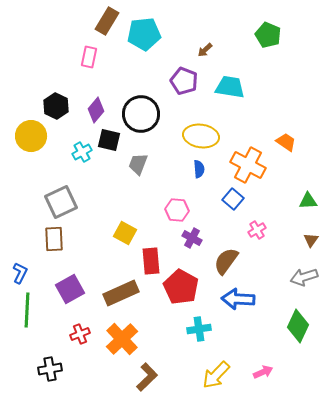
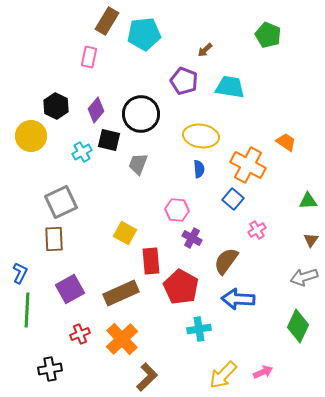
yellow arrow at (216, 375): moved 7 px right
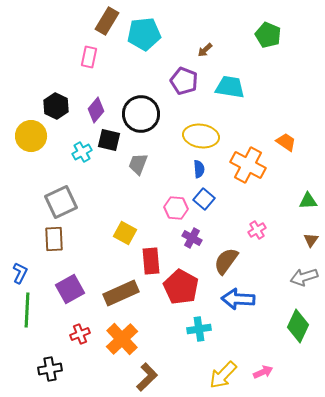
blue square at (233, 199): moved 29 px left
pink hexagon at (177, 210): moved 1 px left, 2 px up
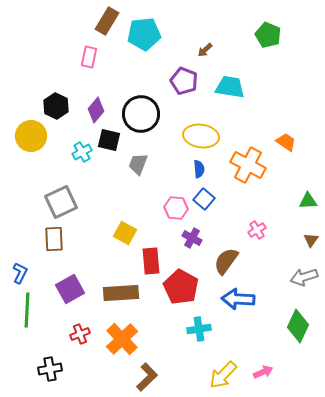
brown rectangle at (121, 293): rotated 20 degrees clockwise
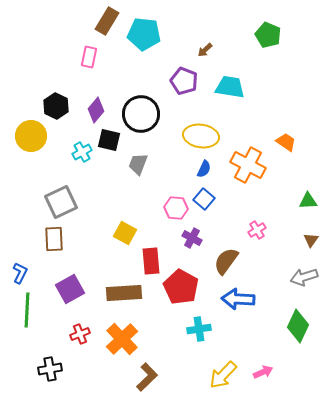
cyan pentagon at (144, 34): rotated 12 degrees clockwise
blue semicircle at (199, 169): moved 5 px right; rotated 30 degrees clockwise
brown rectangle at (121, 293): moved 3 px right
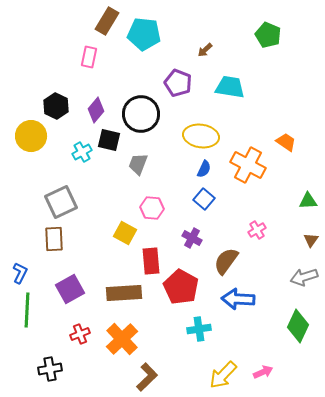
purple pentagon at (184, 81): moved 6 px left, 2 px down
pink hexagon at (176, 208): moved 24 px left
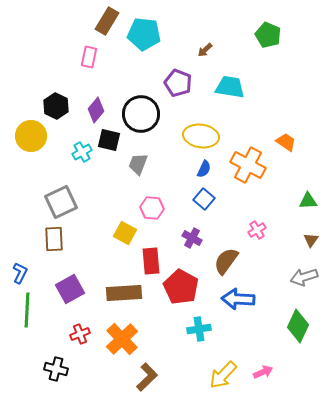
black cross at (50, 369): moved 6 px right; rotated 25 degrees clockwise
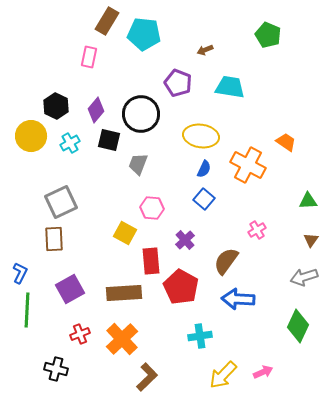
brown arrow at (205, 50): rotated 21 degrees clockwise
cyan cross at (82, 152): moved 12 px left, 9 px up
purple cross at (192, 238): moved 7 px left, 2 px down; rotated 18 degrees clockwise
cyan cross at (199, 329): moved 1 px right, 7 px down
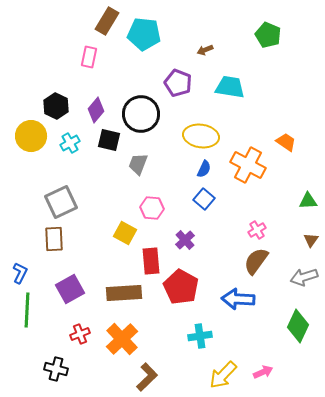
brown semicircle at (226, 261): moved 30 px right
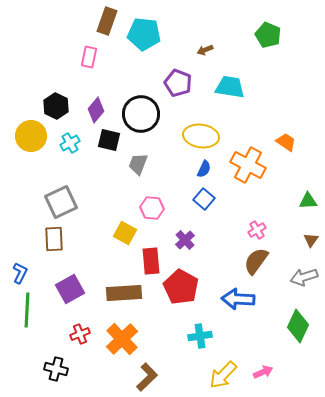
brown rectangle at (107, 21): rotated 12 degrees counterclockwise
